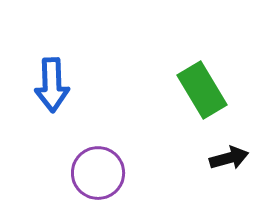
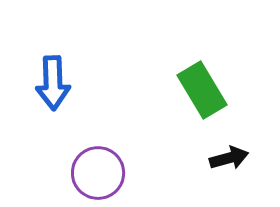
blue arrow: moved 1 px right, 2 px up
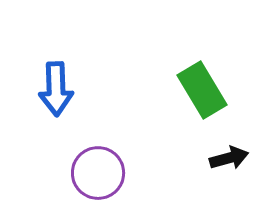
blue arrow: moved 3 px right, 6 px down
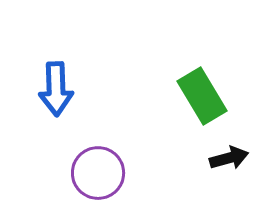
green rectangle: moved 6 px down
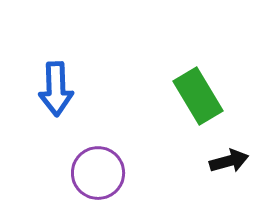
green rectangle: moved 4 px left
black arrow: moved 3 px down
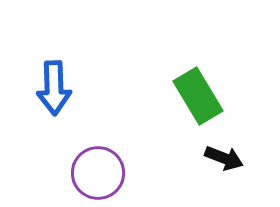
blue arrow: moved 2 px left, 1 px up
black arrow: moved 5 px left, 3 px up; rotated 36 degrees clockwise
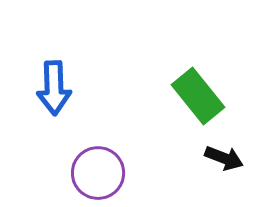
green rectangle: rotated 8 degrees counterclockwise
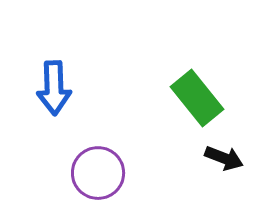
green rectangle: moved 1 px left, 2 px down
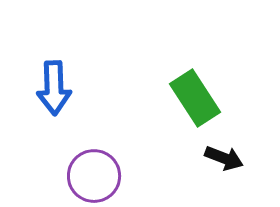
green rectangle: moved 2 px left; rotated 6 degrees clockwise
purple circle: moved 4 px left, 3 px down
